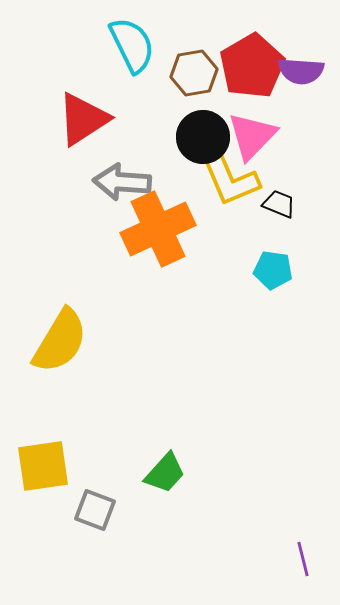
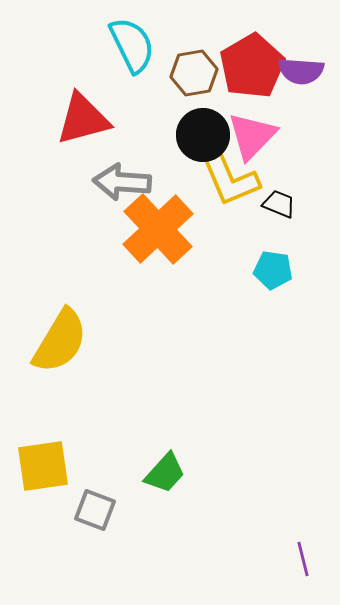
red triangle: rotated 18 degrees clockwise
black circle: moved 2 px up
orange cross: rotated 18 degrees counterclockwise
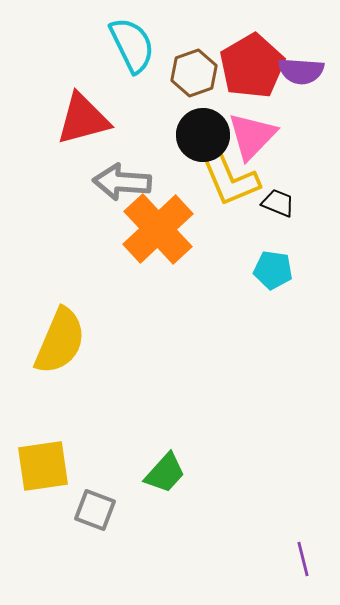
brown hexagon: rotated 9 degrees counterclockwise
black trapezoid: moved 1 px left, 1 px up
yellow semicircle: rotated 8 degrees counterclockwise
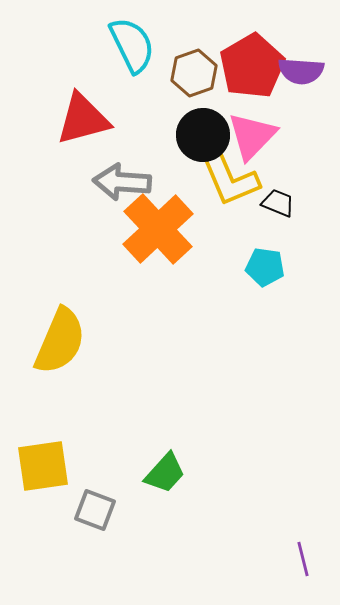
cyan pentagon: moved 8 px left, 3 px up
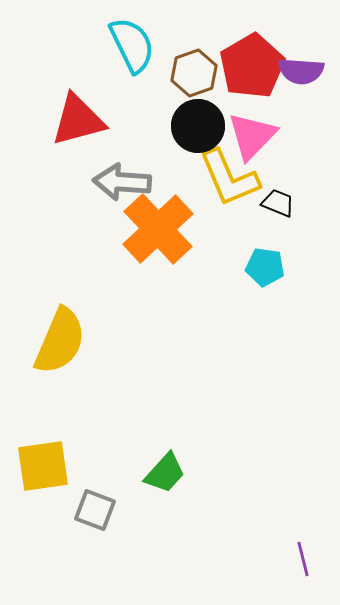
red triangle: moved 5 px left, 1 px down
black circle: moved 5 px left, 9 px up
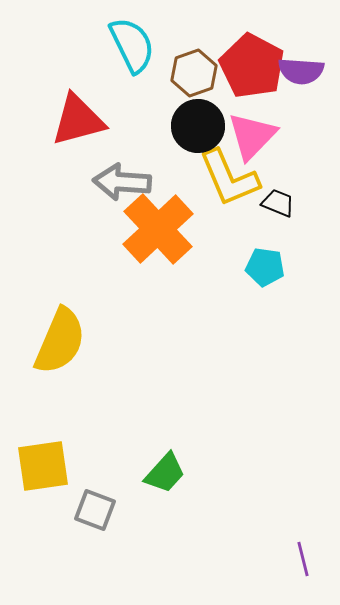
red pentagon: rotated 14 degrees counterclockwise
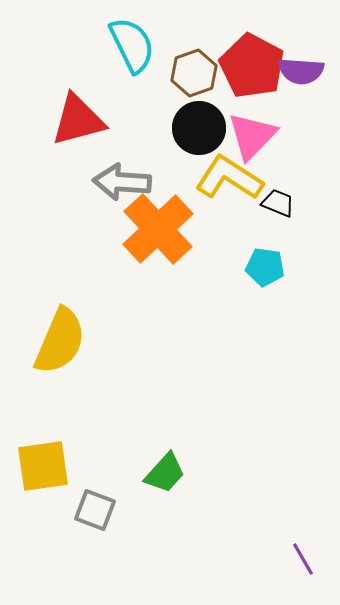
black circle: moved 1 px right, 2 px down
yellow L-shape: rotated 146 degrees clockwise
purple line: rotated 16 degrees counterclockwise
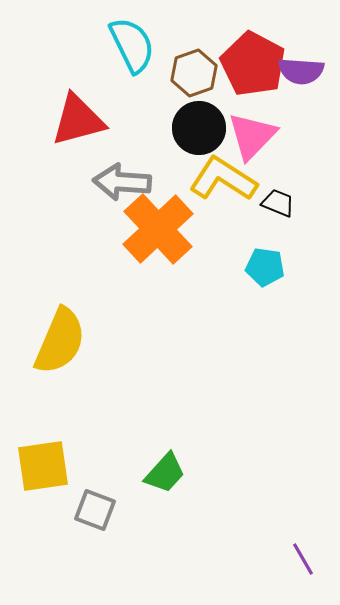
red pentagon: moved 1 px right, 2 px up
yellow L-shape: moved 6 px left, 1 px down
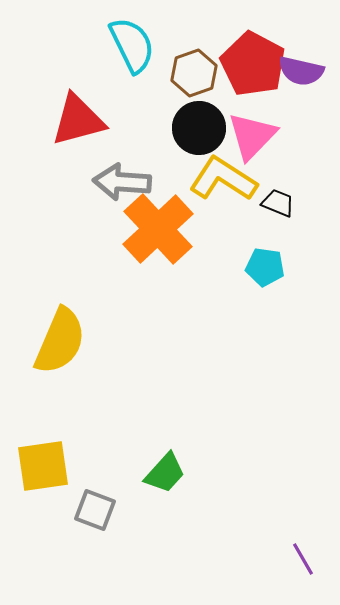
purple semicircle: rotated 9 degrees clockwise
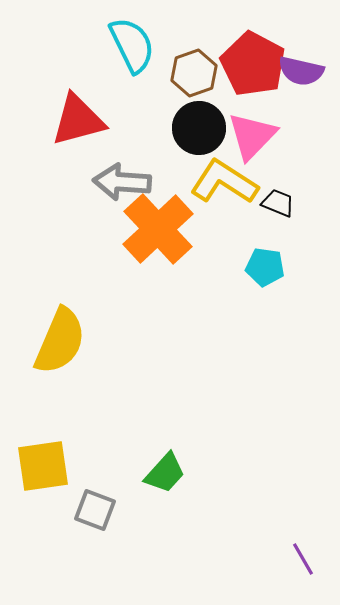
yellow L-shape: moved 1 px right, 3 px down
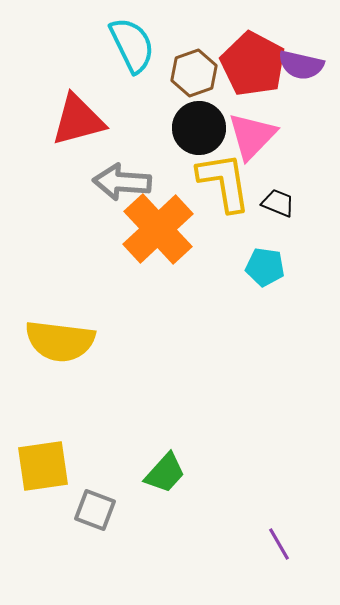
purple semicircle: moved 6 px up
yellow L-shape: rotated 48 degrees clockwise
yellow semicircle: rotated 74 degrees clockwise
purple line: moved 24 px left, 15 px up
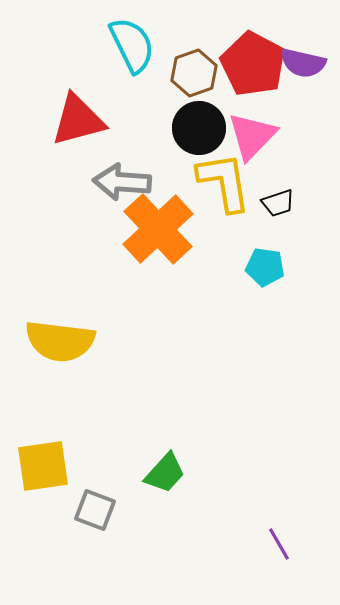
purple semicircle: moved 2 px right, 2 px up
black trapezoid: rotated 140 degrees clockwise
